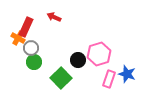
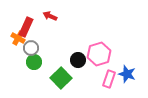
red arrow: moved 4 px left, 1 px up
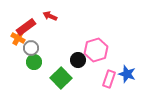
red rectangle: rotated 30 degrees clockwise
pink hexagon: moved 3 px left, 4 px up
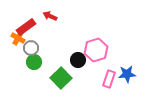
blue star: rotated 24 degrees counterclockwise
